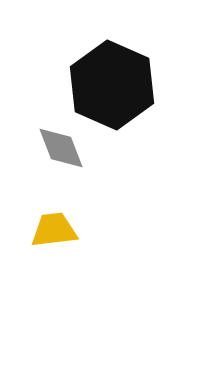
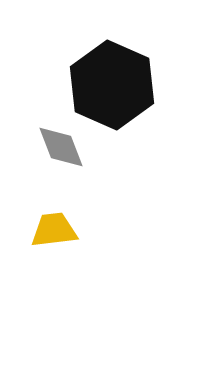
gray diamond: moved 1 px up
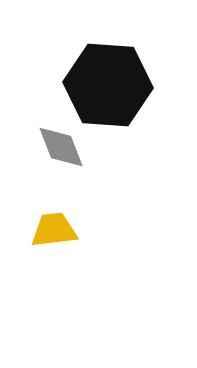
black hexagon: moved 4 px left; rotated 20 degrees counterclockwise
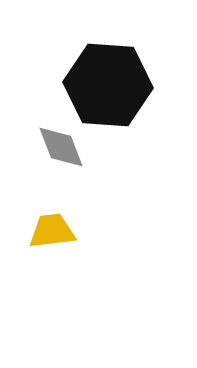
yellow trapezoid: moved 2 px left, 1 px down
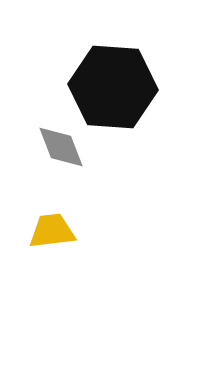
black hexagon: moved 5 px right, 2 px down
